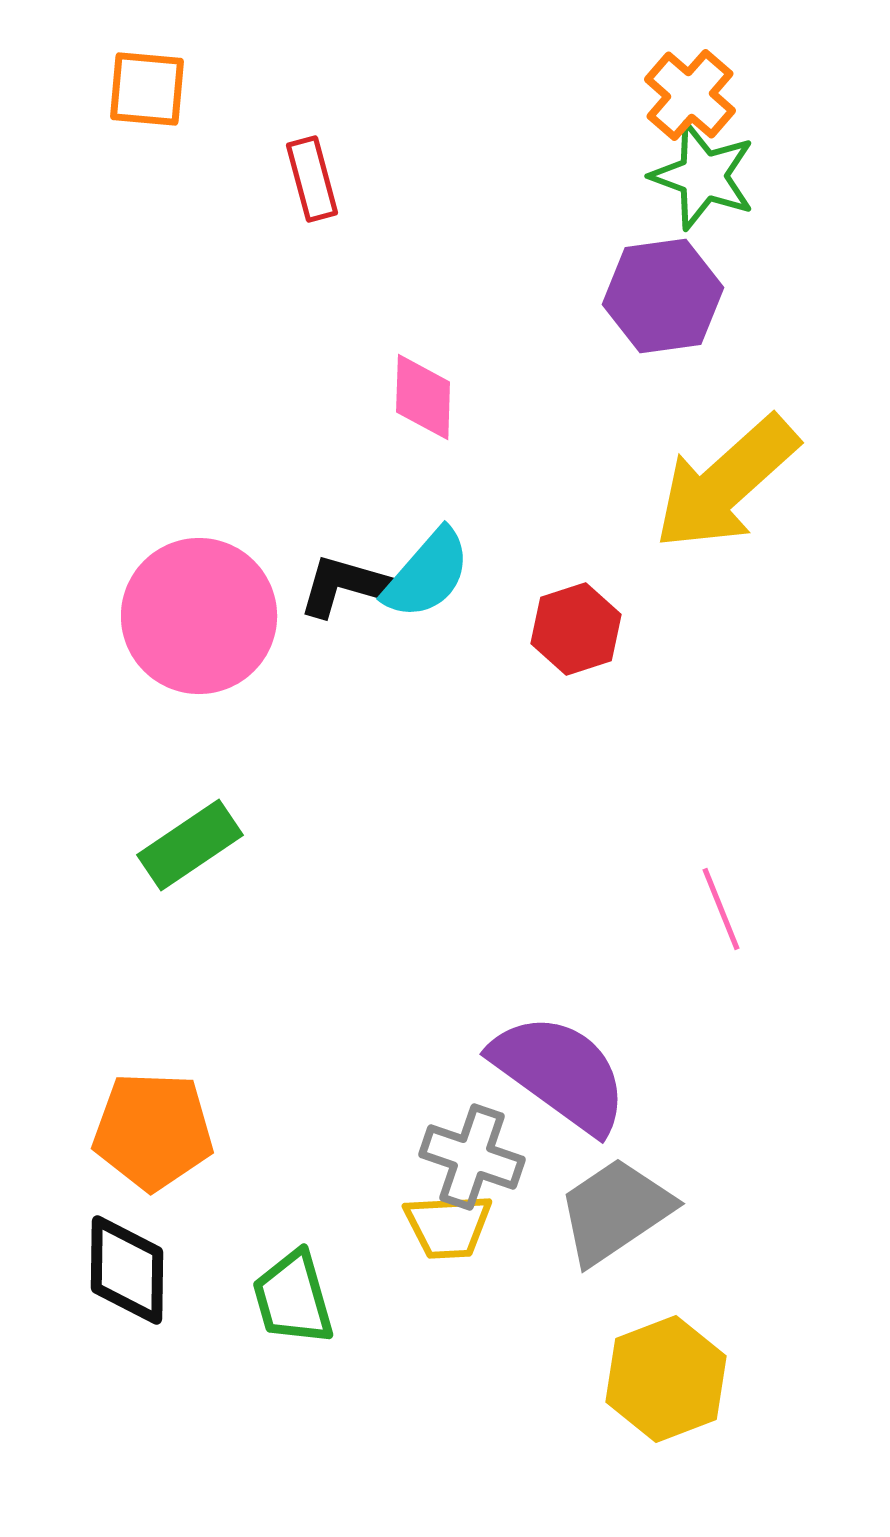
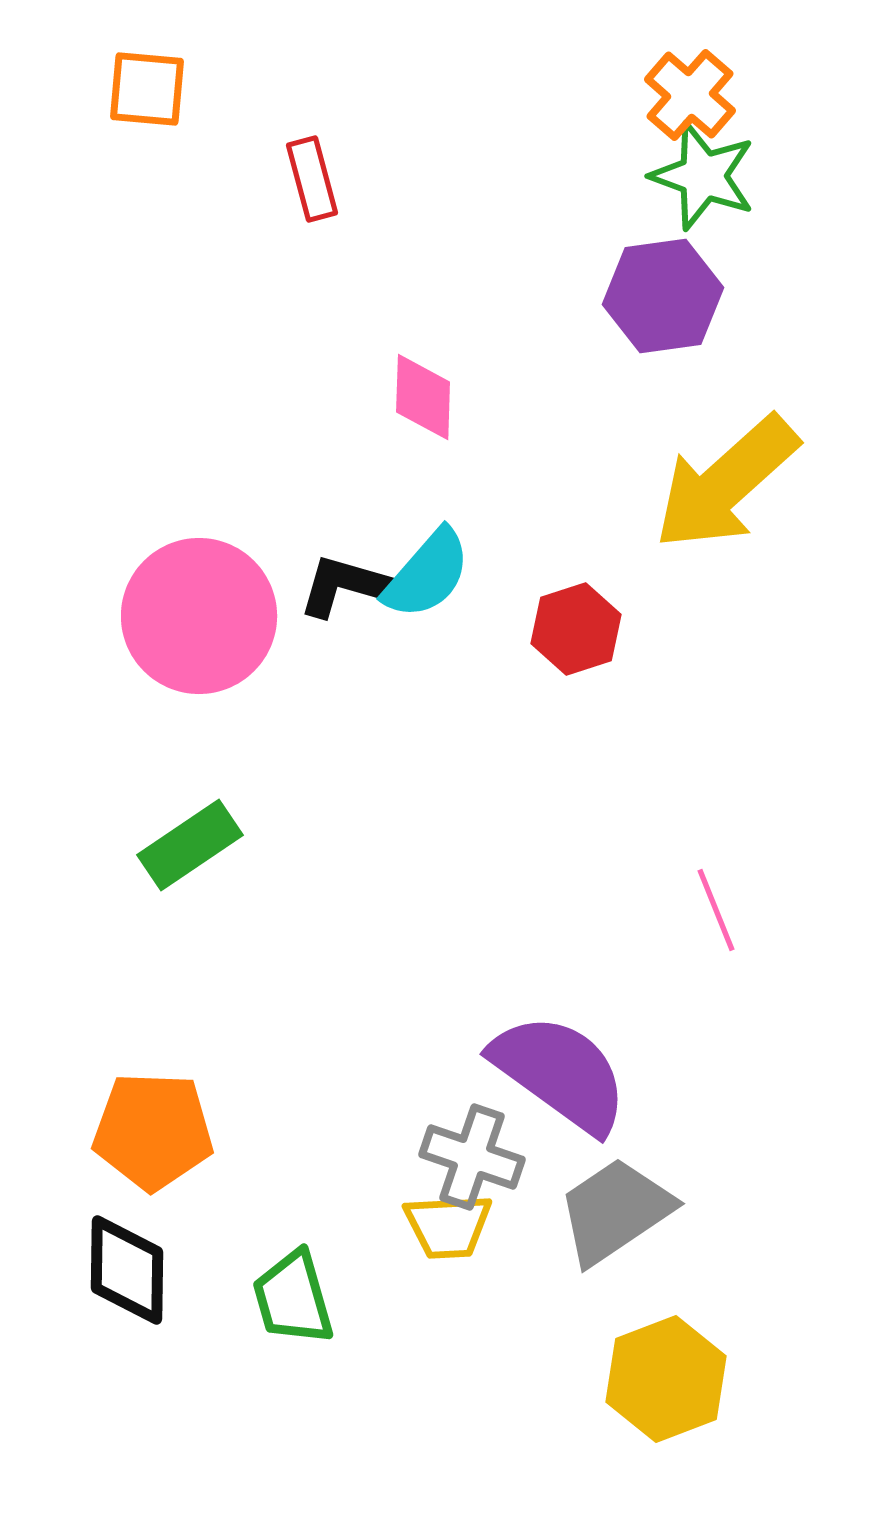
pink line: moved 5 px left, 1 px down
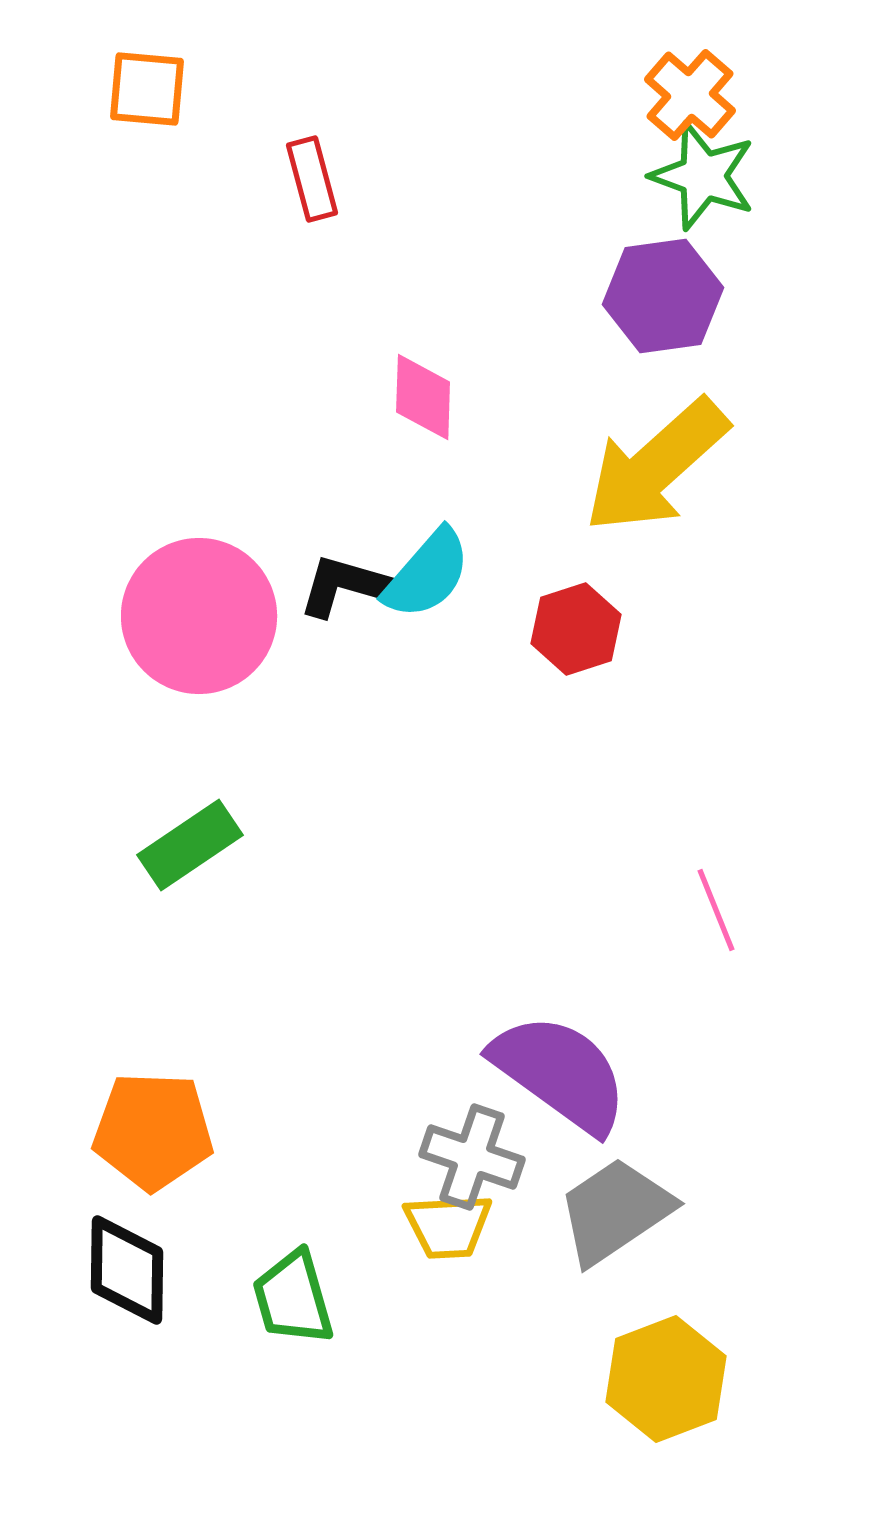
yellow arrow: moved 70 px left, 17 px up
